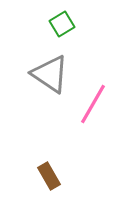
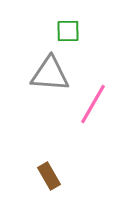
green square: moved 6 px right, 7 px down; rotated 30 degrees clockwise
gray triangle: rotated 30 degrees counterclockwise
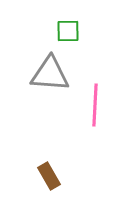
pink line: moved 2 px right, 1 px down; rotated 27 degrees counterclockwise
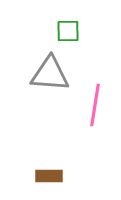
pink line: rotated 6 degrees clockwise
brown rectangle: rotated 60 degrees counterclockwise
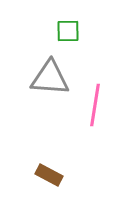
gray triangle: moved 4 px down
brown rectangle: moved 1 px up; rotated 28 degrees clockwise
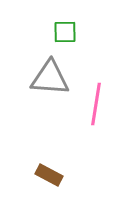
green square: moved 3 px left, 1 px down
pink line: moved 1 px right, 1 px up
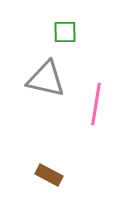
gray triangle: moved 4 px left, 1 px down; rotated 9 degrees clockwise
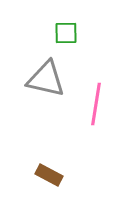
green square: moved 1 px right, 1 px down
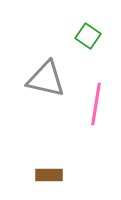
green square: moved 22 px right, 3 px down; rotated 35 degrees clockwise
brown rectangle: rotated 28 degrees counterclockwise
